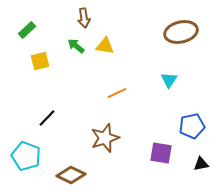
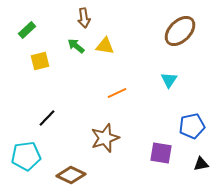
brown ellipse: moved 1 px left, 1 px up; rotated 32 degrees counterclockwise
cyan pentagon: rotated 28 degrees counterclockwise
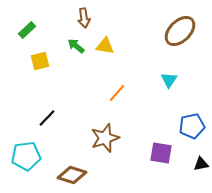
orange line: rotated 24 degrees counterclockwise
brown diamond: moved 1 px right; rotated 8 degrees counterclockwise
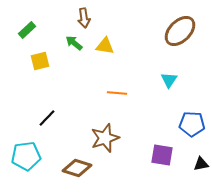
green arrow: moved 2 px left, 3 px up
orange line: rotated 54 degrees clockwise
blue pentagon: moved 2 px up; rotated 15 degrees clockwise
purple square: moved 1 px right, 2 px down
brown diamond: moved 5 px right, 7 px up
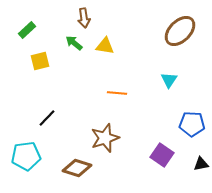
purple square: rotated 25 degrees clockwise
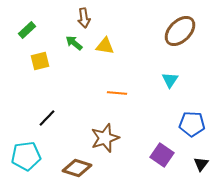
cyan triangle: moved 1 px right
black triangle: rotated 42 degrees counterclockwise
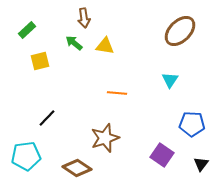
brown diamond: rotated 16 degrees clockwise
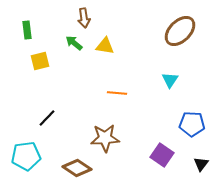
green rectangle: rotated 54 degrees counterclockwise
brown star: rotated 16 degrees clockwise
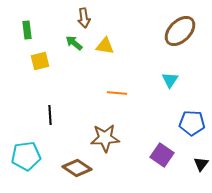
black line: moved 3 px right, 3 px up; rotated 48 degrees counterclockwise
blue pentagon: moved 1 px up
